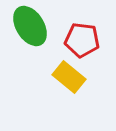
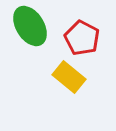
red pentagon: moved 2 px up; rotated 20 degrees clockwise
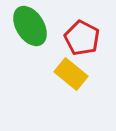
yellow rectangle: moved 2 px right, 3 px up
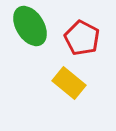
yellow rectangle: moved 2 px left, 9 px down
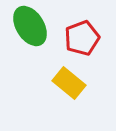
red pentagon: rotated 24 degrees clockwise
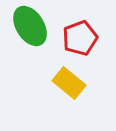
red pentagon: moved 2 px left
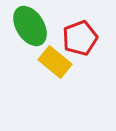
yellow rectangle: moved 14 px left, 21 px up
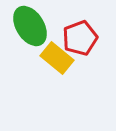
yellow rectangle: moved 2 px right, 4 px up
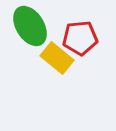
red pentagon: rotated 16 degrees clockwise
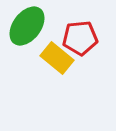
green ellipse: moved 3 px left; rotated 69 degrees clockwise
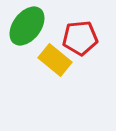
yellow rectangle: moved 2 px left, 2 px down
